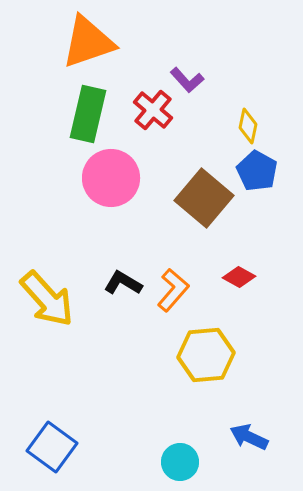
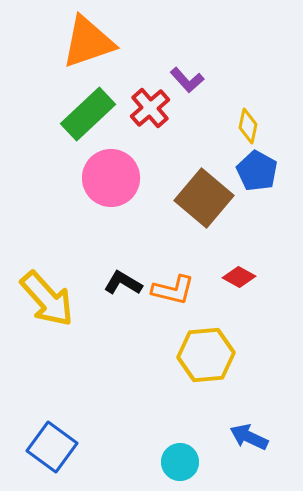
red cross: moved 3 px left, 2 px up; rotated 9 degrees clockwise
green rectangle: rotated 34 degrees clockwise
orange L-shape: rotated 63 degrees clockwise
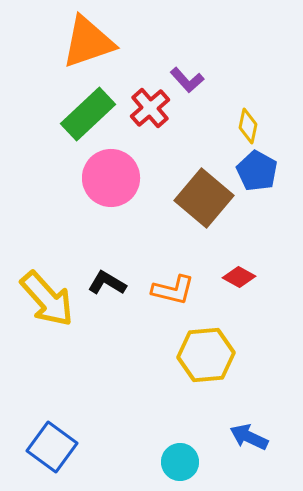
black L-shape: moved 16 px left
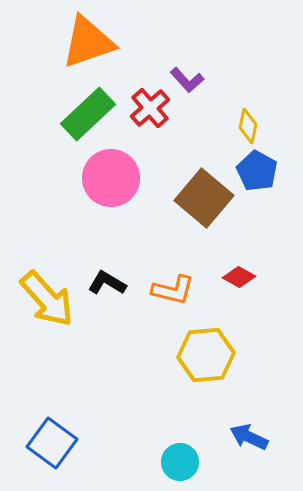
blue square: moved 4 px up
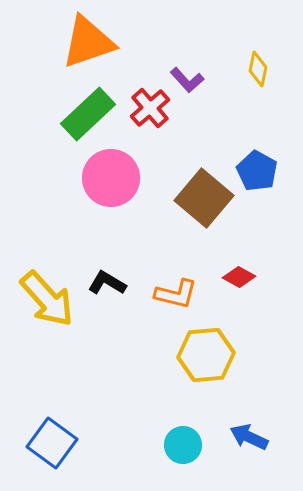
yellow diamond: moved 10 px right, 57 px up
orange L-shape: moved 3 px right, 4 px down
cyan circle: moved 3 px right, 17 px up
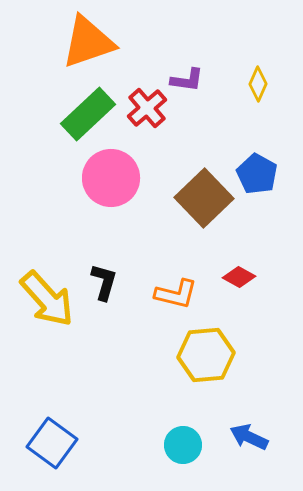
yellow diamond: moved 15 px down; rotated 12 degrees clockwise
purple L-shape: rotated 40 degrees counterclockwise
red cross: moved 3 px left
blue pentagon: moved 3 px down
brown square: rotated 6 degrees clockwise
black L-shape: moved 3 px left, 1 px up; rotated 75 degrees clockwise
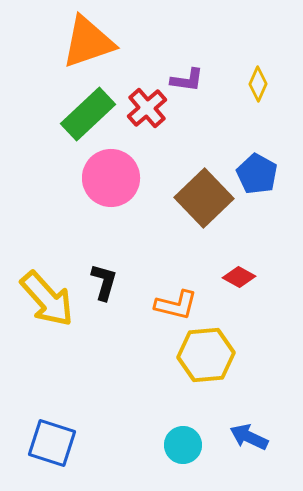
orange L-shape: moved 11 px down
blue square: rotated 18 degrees counterclockwise
